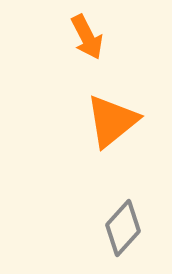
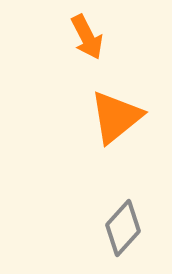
orange triangle: moved 4 px right, 4 px up
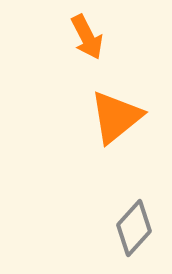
gray diamond: moved 11 px right
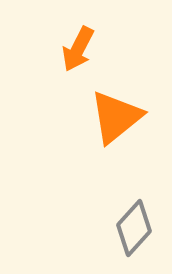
orange arrow: moved 9 px left, 12 px down; rotated 54 degrees clockwise
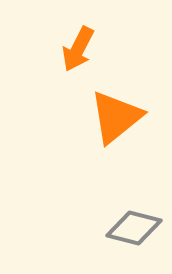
gray diamond: rotated 62 degrees clockwise
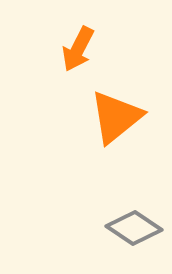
gray diamond: rotated 20 degrees clockwise
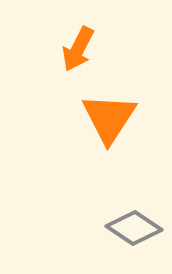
orange triangle: moved 7 px left, 1 px down; rotated 18 degrees counterclockwise
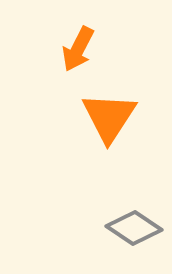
orange triangle: moved 1 px up
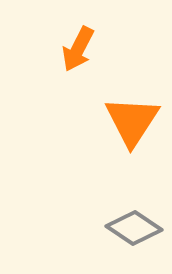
orange triangle: moved 23 px right, 4 px down
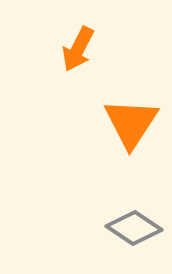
orange triangle: moved 1 px left, 2 px down
